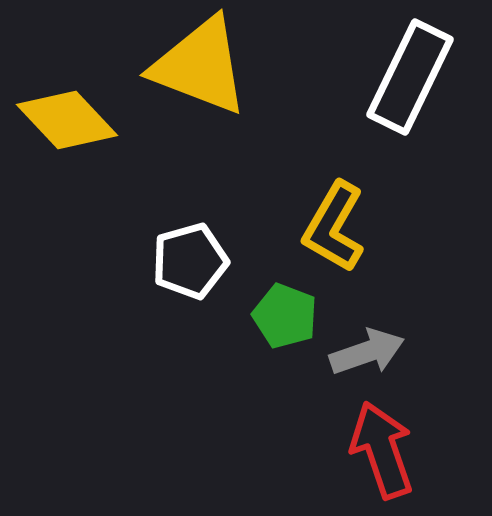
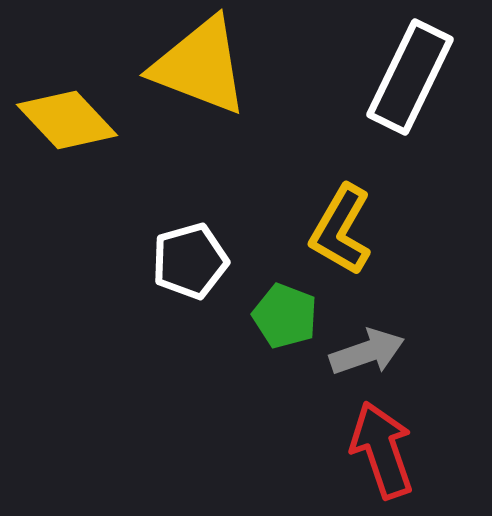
yellow L-shape: moved 7 px right, 3 px down
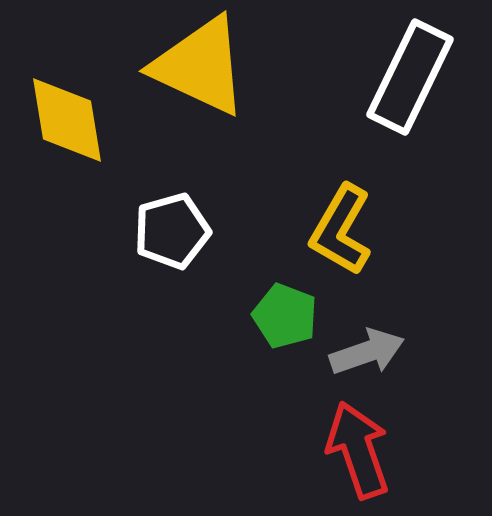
yellow triangle: rotated 4 degrees clockwise
yellow diamond: rotated 34 degrees clockwise
white pentagon: moved 18 px left, 30 px up
red arrow: moved 24 px left
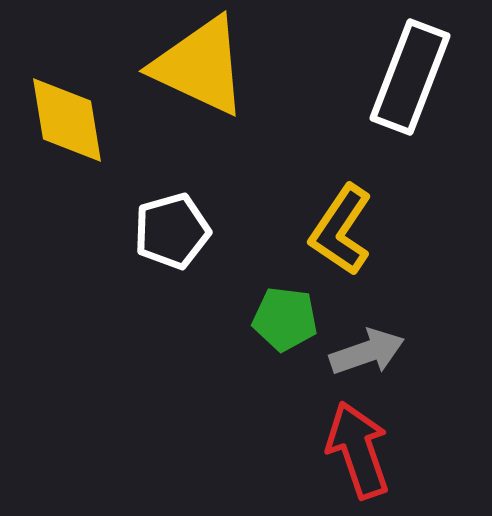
white rectangle: rotated 5 degrees counterclockwise
yellow L-shape: rotated 4 degrees clockwise
green pentagon: moved 3 px down; rotated 14 degrees counterclockwise
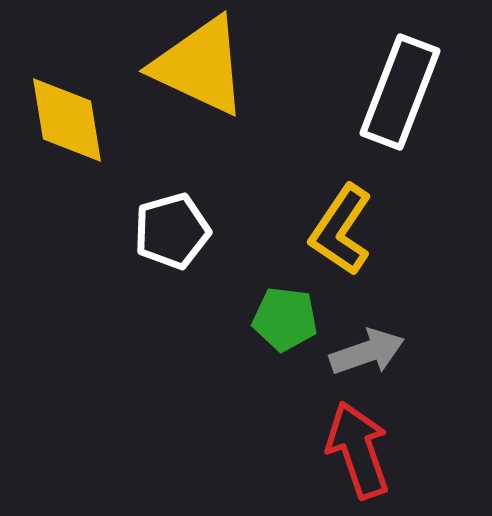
white rectangle: moved 10 px left, 15 px down
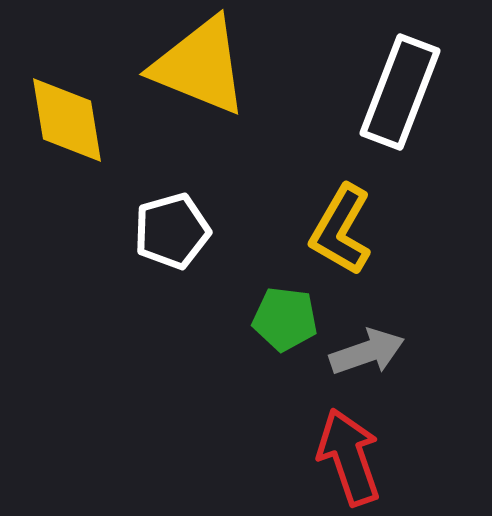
yellow triangle: rotated 3 degrees counterclockwise
yellow L-shape: rotated 4 degrees counterclockwise
red arrow: moved 9 px left, 7 px down
